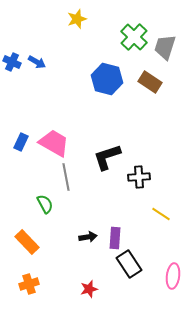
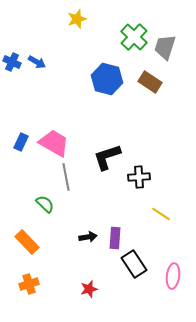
green semicircle: rotated 18 degrees counterclockwise
black rectangle: moved 5 px right
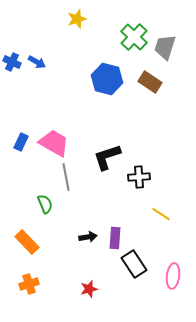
green semicircle: rotated 24 degrees clockwise
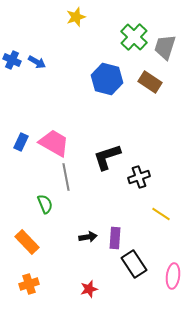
yellow star: moved 1 px left, 2 px up
blue cross: moved 2 px up
black cross: rotated 15 degrees counterclockwise
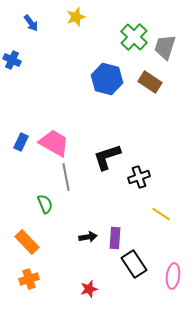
blue arrow: moved 6 px left, 39 px up; rotated 24 degrees clockwise
orange cross: moved 5 px up
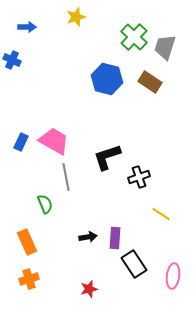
blue arrow: moved 4 px left, 4 px down; rotated 54 degrees counterclockwise
pink trapezoid: moved 2 px up
orange rectangle: rotated 20 degrees clockwise
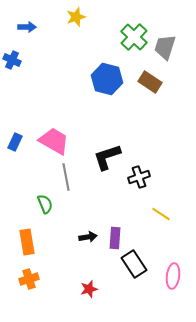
blue rectangle: moved 6 px left
orange rectangle: rotated 15 degrees clockwise
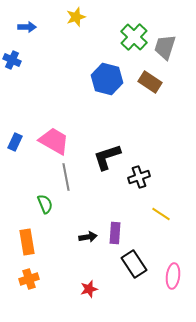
purple rectangle: moved 5 px up
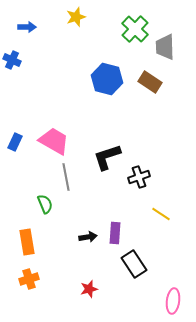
green cross: moved 1 px right, 8 px up
gray trapezoid: rotated 20 degrees counterclockwise
pink ellipse: moved 25 px down
